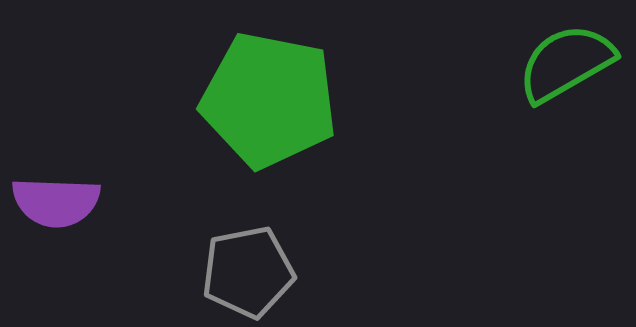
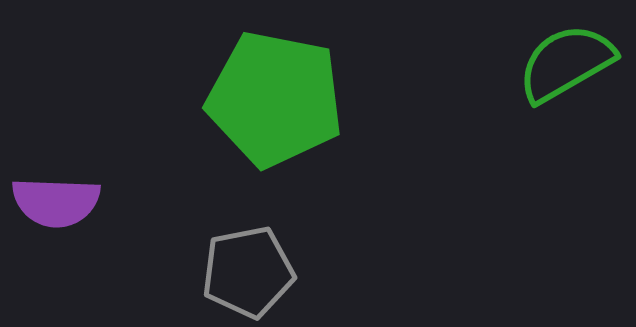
green pentagon: moved 6 px right, 1 px up
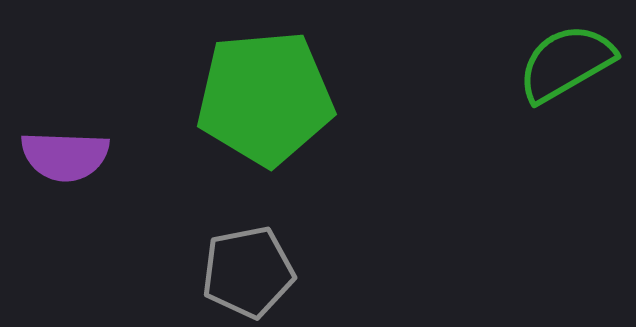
green pentagon: moved 10 px left, 1 px up; rotated 16 degrees counterclockwise
purple semicircle: moved 9 px right, 46 px up
